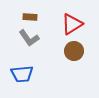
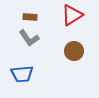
red triangle: moved 9 px up
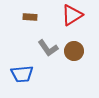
gray L-shape: moved 19 px right, 10 px down
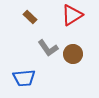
brown rectangle: rotated 40 degrees clockwise
brown circle: moved 1 px left, 3 px down
blue trapezoid: moved 2 px right, 4 px down
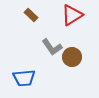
brown rectangle: moved 1 px right, 2 px up
gray L-shape: moved 4 px right, 1 px up
brown circle: moved 1 px left, 3 px down
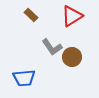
red triangle: moved 1 px down
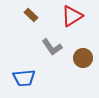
brown circle: moved 11 px right, 1 px down
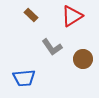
brown circle: moved 1 px down
